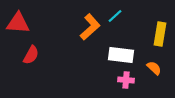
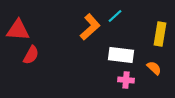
red triangle: moved 7 px down
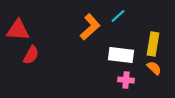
cyan line: moved 3 px right
yellow rectangle: moved 7 px left, 10 px down
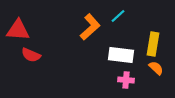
red semicircle: rotated 84 degrees clockwise
orange semicircle: moved 2 px right
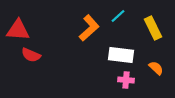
orange L-shape: moved 1 px left, 1 px down
yellow rectangle: moved 16 px up; rotated 35 degrees counterclockwise
